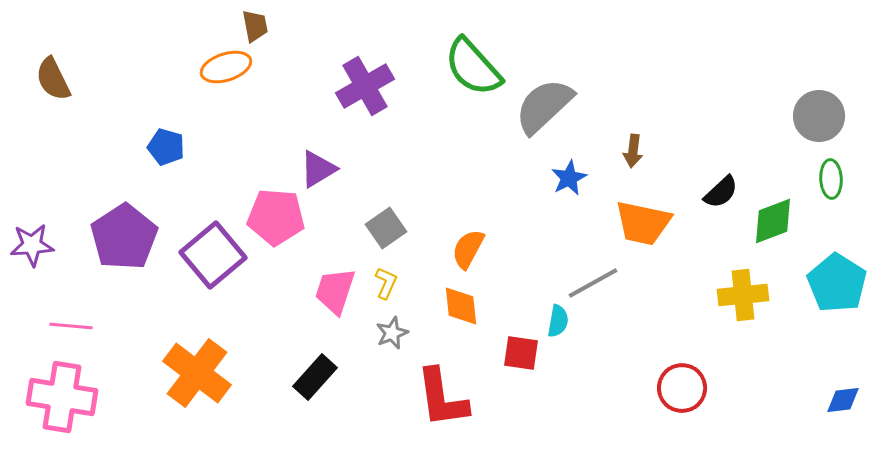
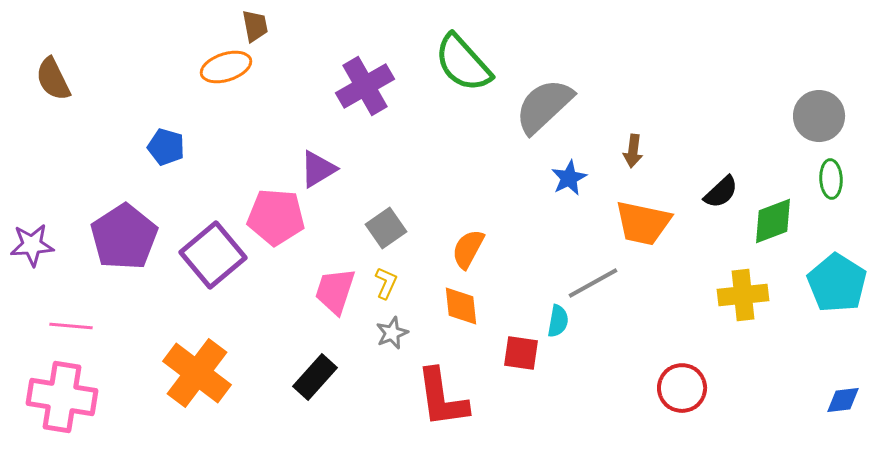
green semicircle: moved 10 px left, 4 px up
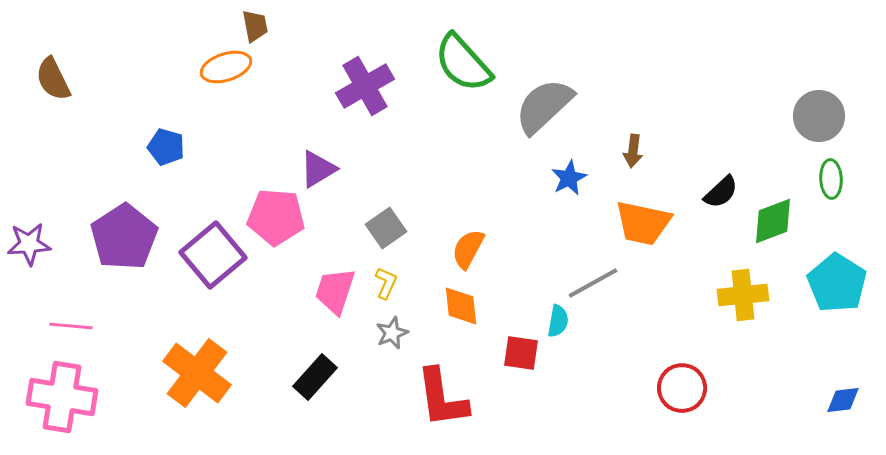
purple star: moved 3 px left, 1 px up
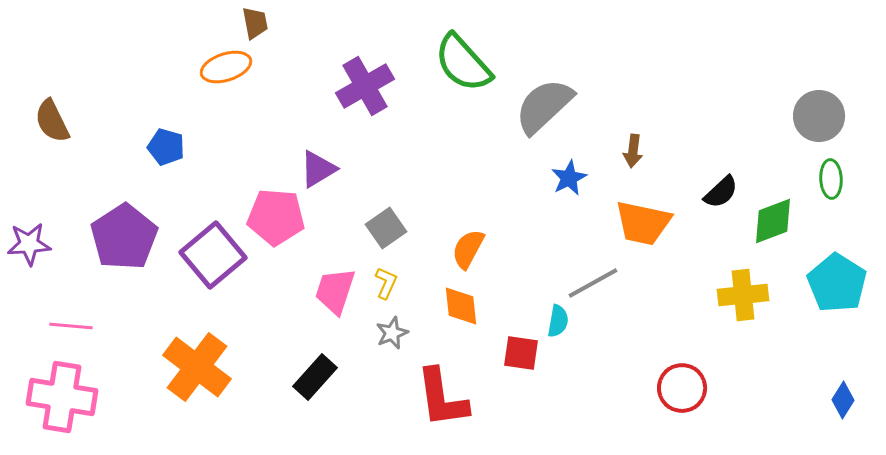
brown trapezoid: moved 3 px up
brown semicircle: moved 1 px left, 42 px down
orange cross: moved 6 px up
blue diamond: rotated 51 degrees counterclockwise
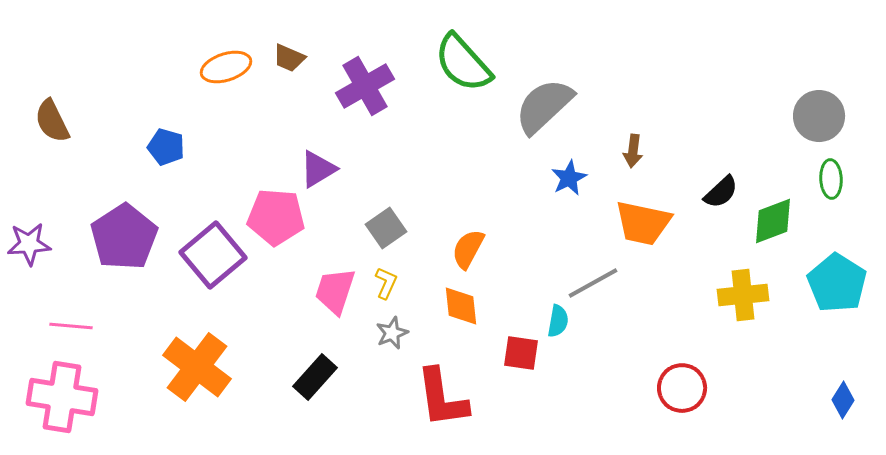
brown trapezoid: moved 34 px right, 35 px down; rotated 124 degrees clockwise
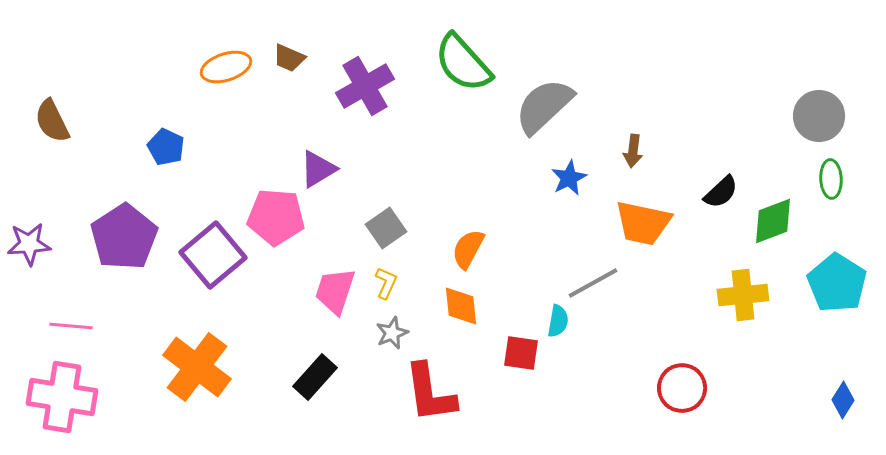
blue pentagon: rotated 9 degrees clockwise
red L-shape: moved 12 px left, 5 px up
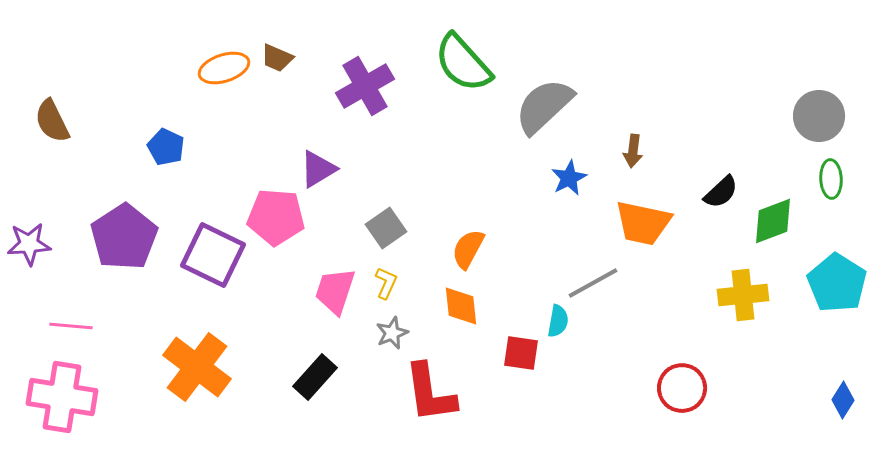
brown trapezoid: moved 12 px left
orange ellipse: moved 2 px left, 1 px down
purple square: rotated 24 degrees counterclockwise
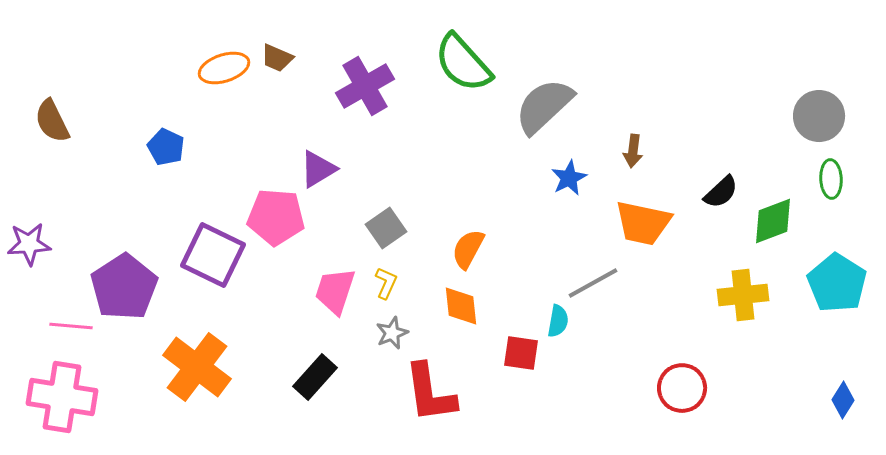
purple pentagon: moved 50 px down
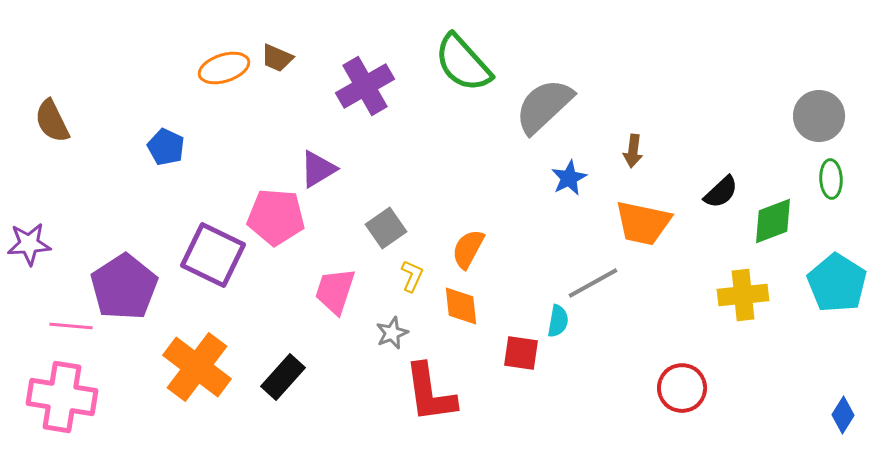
yellow L-shape: moved 26 px right, 7 px up
black rectangle: moved 32 px left
blue diamond: moved 15 px down
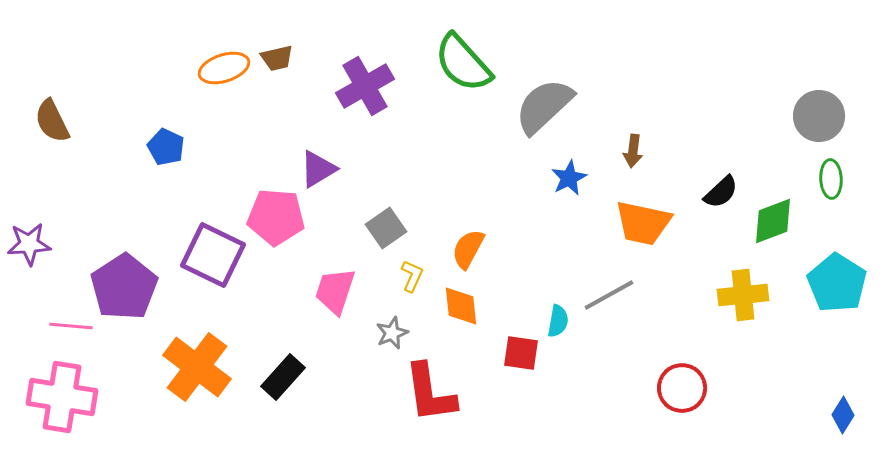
brown trapezoid: rotated 36 degrees counterclockwise
gray line: moved 16 px right, 12 px down
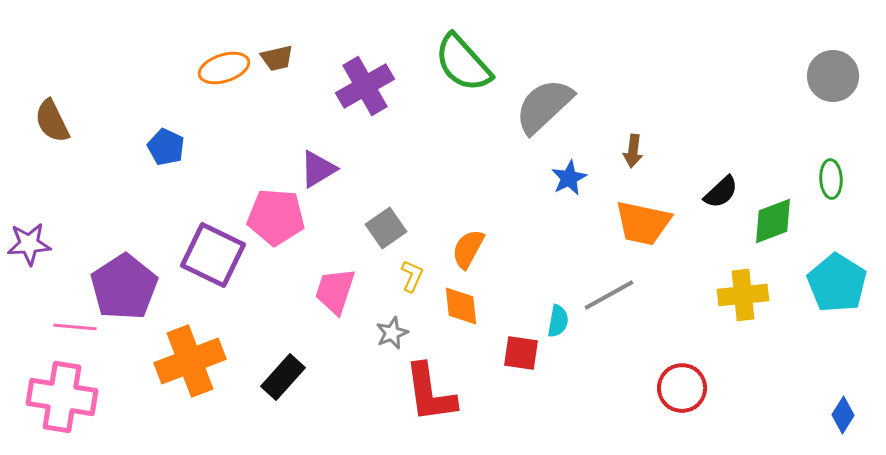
gray circle: moved 14 px right, 40 px up
pink line: moved 4 px right, 1 px down
orange cross: moved 7 px left, 6 px up; rotated 32 degrees clockwise
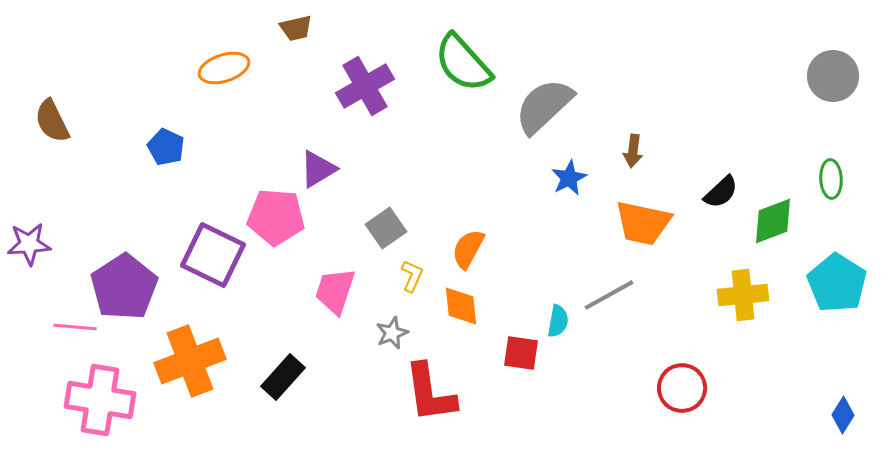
brown trapezoid: moved 19 px right, 30 px up
pink cross: moved 38 px right, 3 px down
